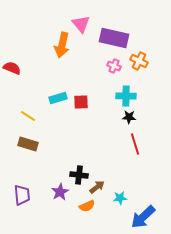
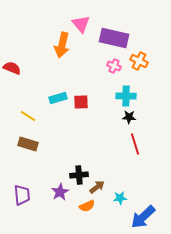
black cross: rotated 12 degrees counterclockwise
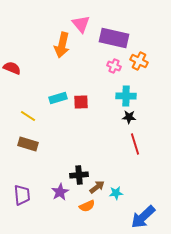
cyan star: moved 4 px left, 5 px up
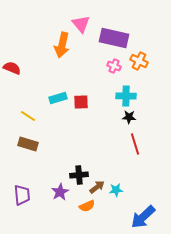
cyan star: moved 3 px up
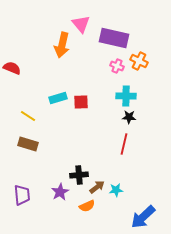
pink cross: moved 3 px right
red line: moved 11 px left; rotated 30 degrees clockwise
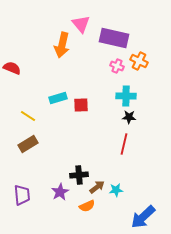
red square: moved 3 px down
brown rectangle: rotated 48 degrees counterclockwise
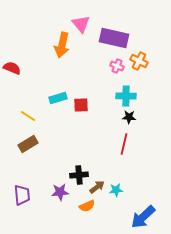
purple star: rotated 24 degrees clockwise
